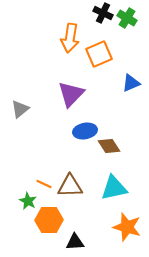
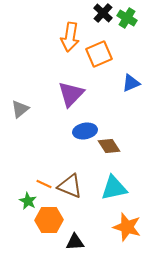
black cross: rotated 18 degrees clockwise
orange arrow: moved 1 px up
brown triangle: rotated 24 degrees clockwise
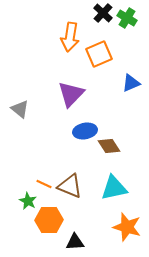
gray triangle: rotated 42 degrees counterclockwise
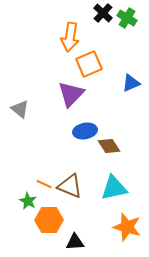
orange square: moved 10 px left, 10 px down
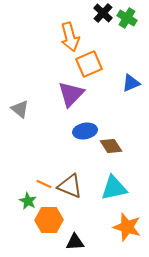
orange arrow: rotated 24 degrees counterclockwise
brown diamond: moved 2 px right
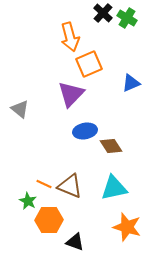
black triangle: rotated 24 degrees clockwise
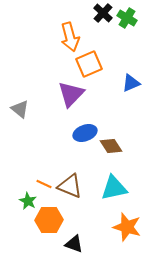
blue ellipse: moved 2 px down; rotated 10 degrees counterclockwise
black triangle: moved 1 px left, 2 px down
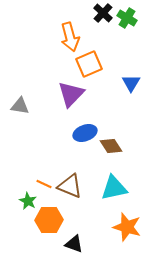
blue triangle: rotated 36 degrees counterclockwise
gray triangle: moved 3 px up; rotated 30 degrees counterclockwise
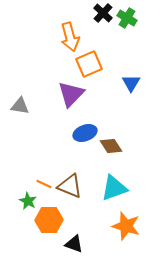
cyan triangle: rotated 8 degrees counterclockwise
orange star: moved 1 px left, 1 px up
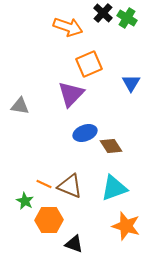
orange arrow: moved 2 px left, 10 px up; rotated 56 degrees counterclockwise
green star: moved 3 px left
